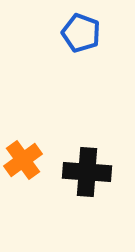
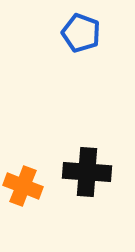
orange cross: moved 26 px down; rotated 33 degrees counterclockwise
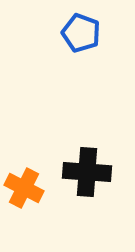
orange cross: moved 1 px right, 2 px down; rotated 6 degrees clockwise
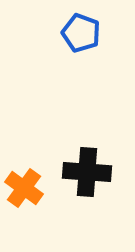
orange cross: rotated 9 degrees clockwise
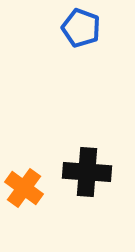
blue pentagon: moved 5 px up
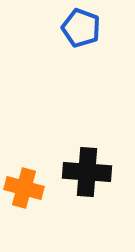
orange cross: rotated 21 degrees counterclockwise
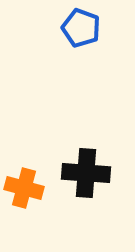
black cross: moved 1 px left, 1 px down
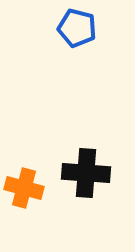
blue pentagon: moved 4 px left; rotated 6 degrees counterclockwise
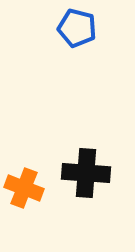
orange cross: rotated 6 degrees clockwise
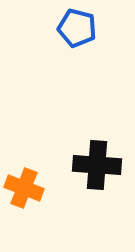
black cross: moved 11 px right, 8 px up
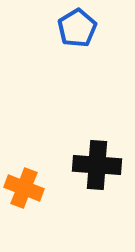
blue pentagon: rotated 27 degrees clockwise
